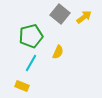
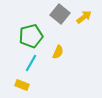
yellow rectangle: moved 1 px up
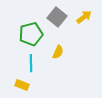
gray square: moved 3 px left, 3 px down
green pentagon: moved 2 px up
cyan line: rotated 30 degrees counterclockwise
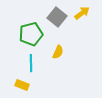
yellow arrow: moved 2 px left, 4 px up
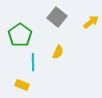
yellow arrow: moved 9 px right, 9 px down
green pentagon: moved 11 px left, 1 px down; rotated 20 degrees counterclockwise
cyan line: moved 2 px right, 1 px up
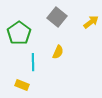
green pentagon: moved 1 px left, 2 px up
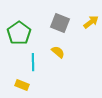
gray square: moved 3 px right, 6 px down; rotated 18 degrees counterclockwise
yellow semicircle: rotated 72 degrees counterclockwise
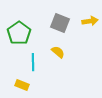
yellow arrow: moved 1 px left, 1 px up; rotated 28 degrees clockwise
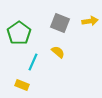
cyan line: rotated 24 degrees clockwise
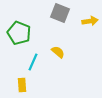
gray square: moved 10 px up
green pentagon: rotated 15 degrees counterclockwise
yellow rectangle: rotated 64 degrees clockwise
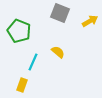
yellow arrow: rotated 21 degrees counterclockwise
green pentagon: moved 2 px up
yellow rectangle: rotated 24 degrees clockwise
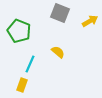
cyan line: moved 3 px left, 2 px down
